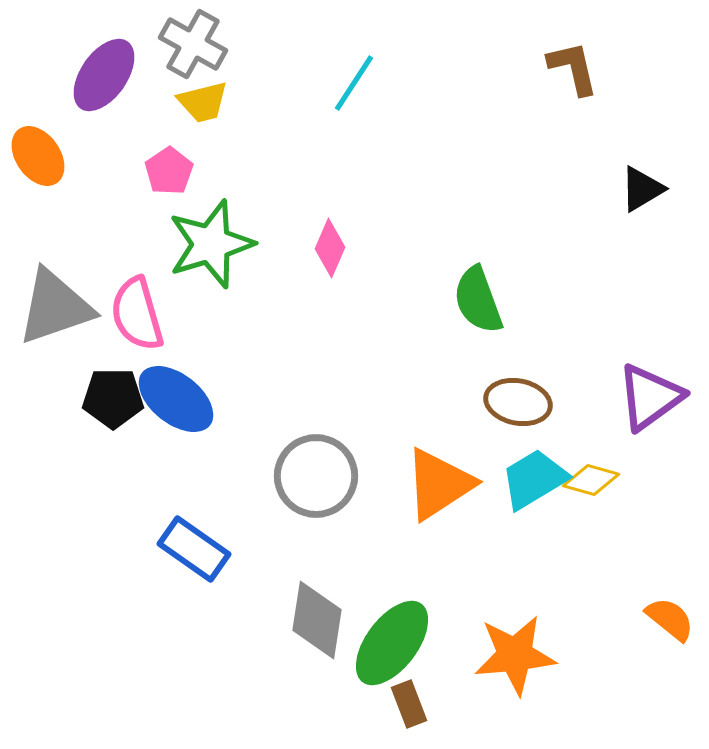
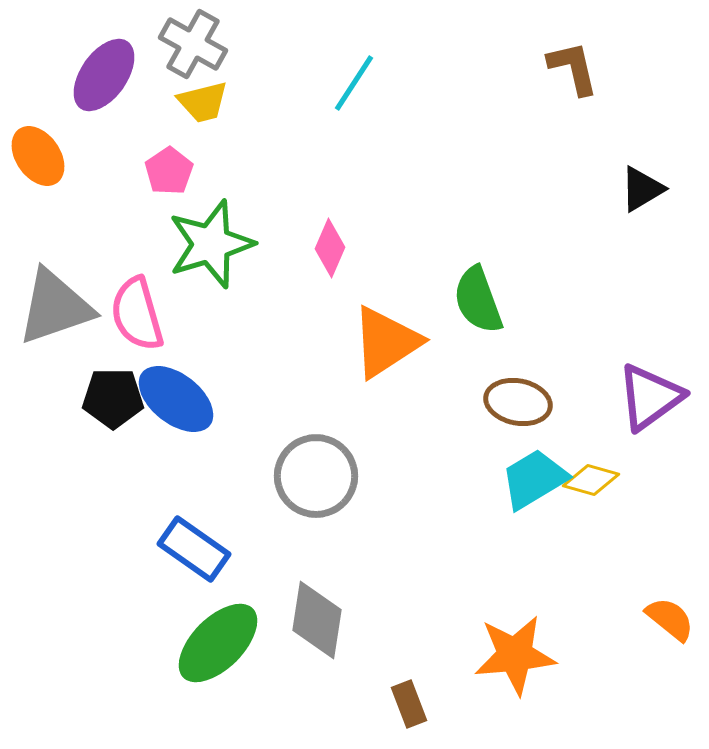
orange triangle: moved 53 px left, 142 px up
green ellipse: moved 174 px left; rotated 8 degrees clockwise
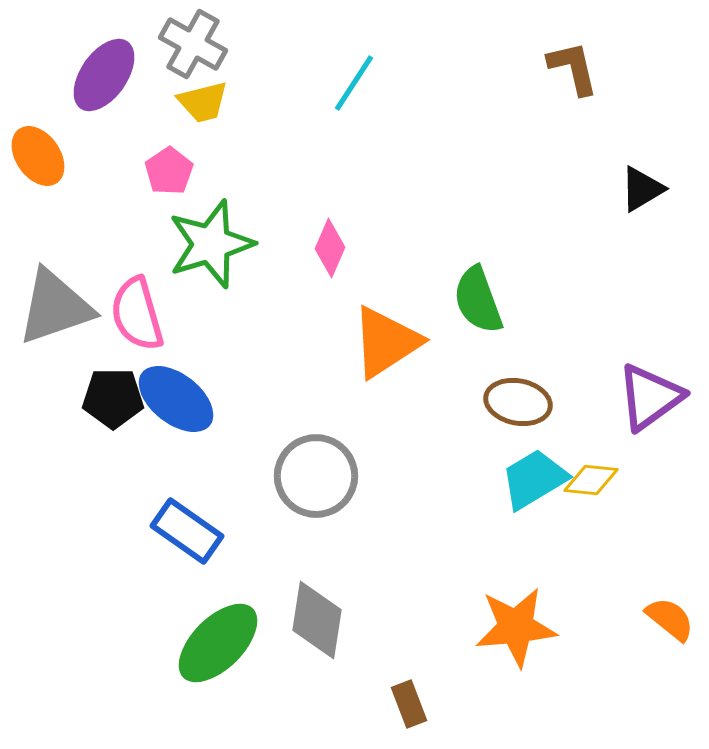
yellow diamond: rotated 10 degrees counterclockwise
blue rectangle: moved 7 px left, 18 px up
orange star: moved 1 px right, 28 px up
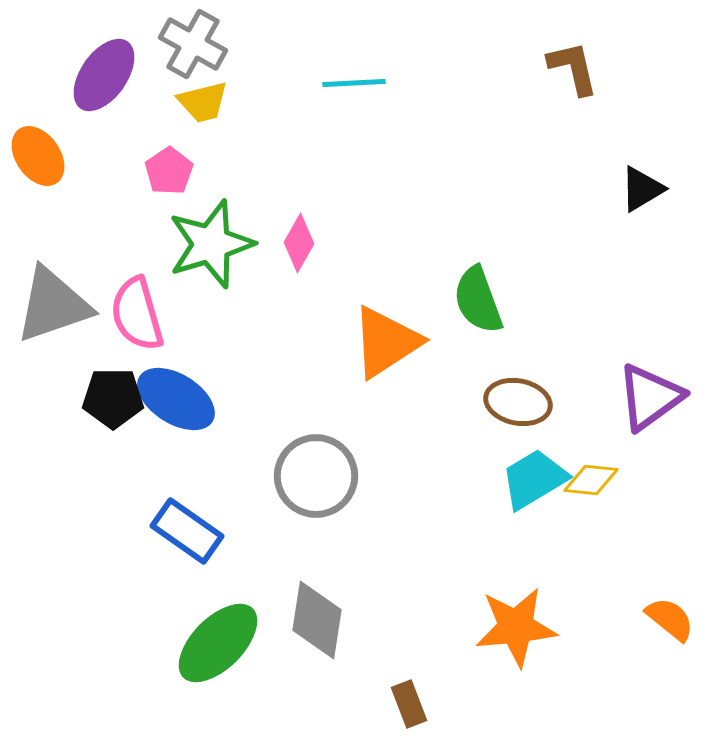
cyan line: rotated 54 degrees clockwise
pink diamond: moved 31 px left, 5 px up; rotated 6 degrees clockwise
gray triangle: moved 2 px left, 2 px up
blue ellipse: rotated 6 degrees counterclockwise
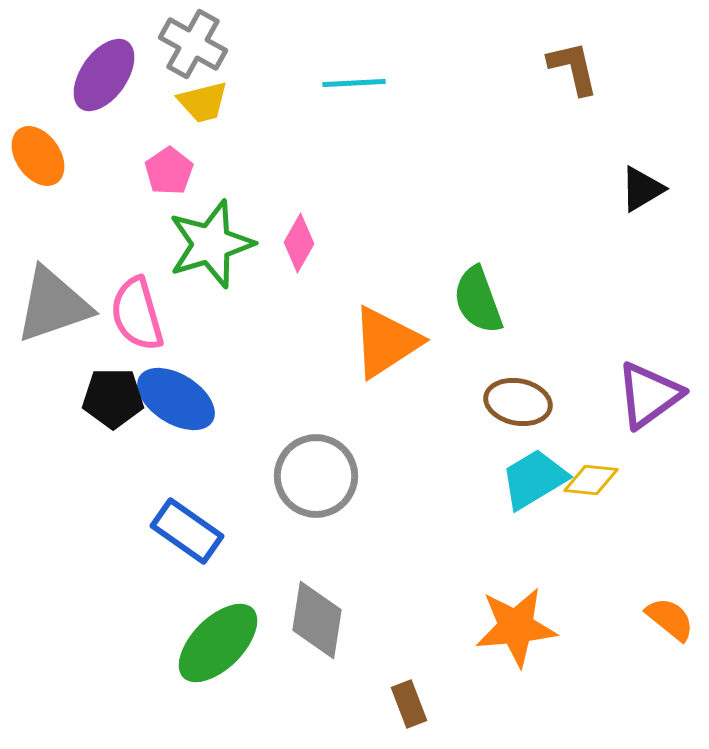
purple triangle: moved 1 px left, 2 px up
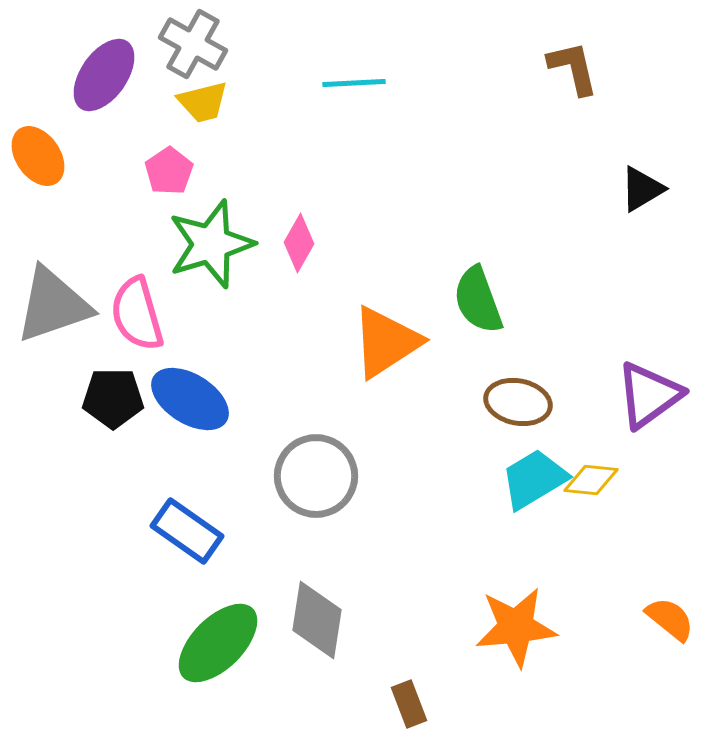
blue ellipse: moved 14 px right
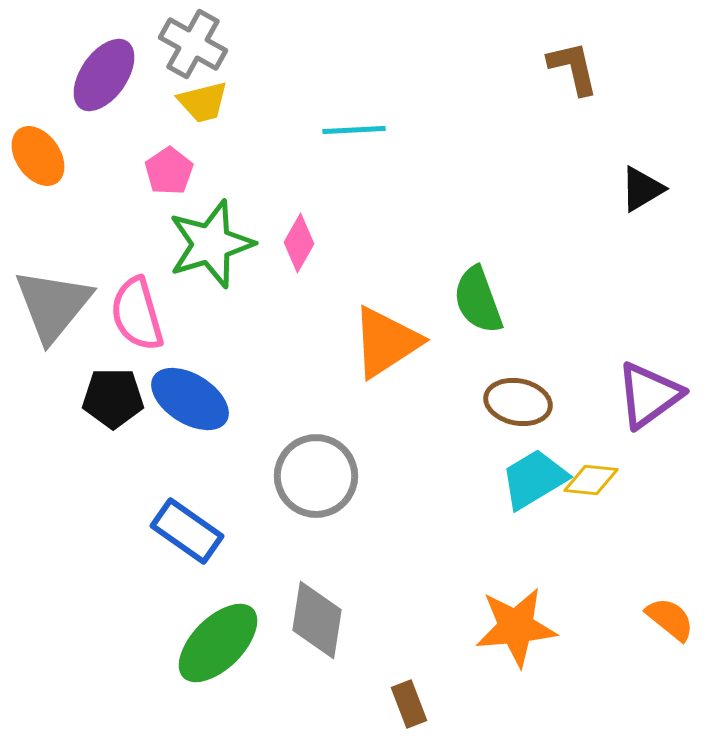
cyan line: moved 47 px down
gray triangle: rotated 32 degrees counterclockwise
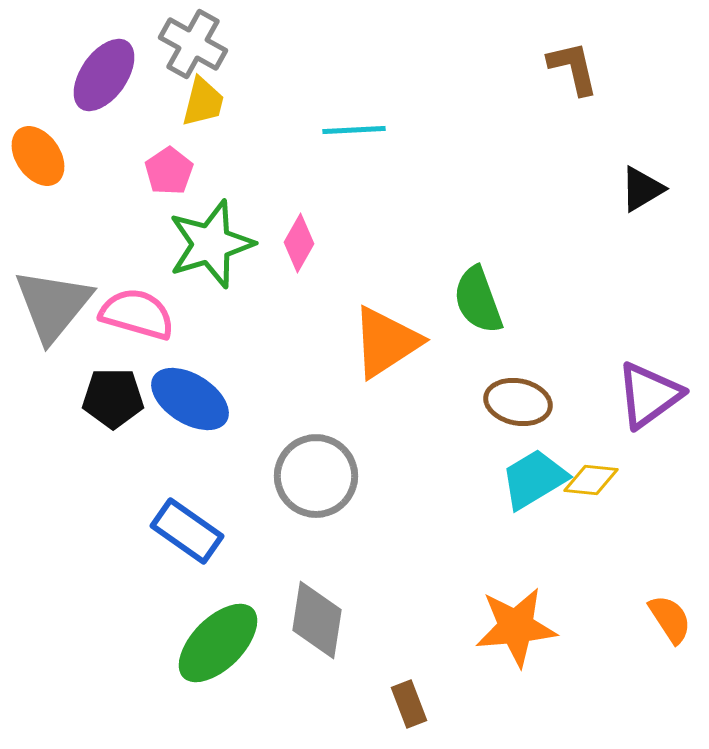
yellow trapezoid: rotated 62 degrees counterclockwise
pink semicircle: rotated 122 degrees clockwise
orange semicircle: rotated 18 degrees clockwise
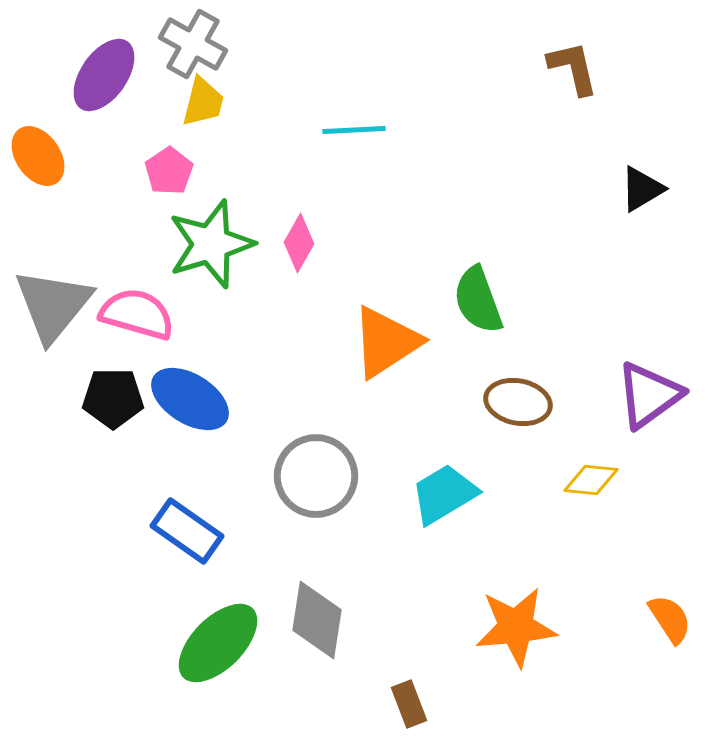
cyan trapezoid: moved 90 px left, 15 px down
